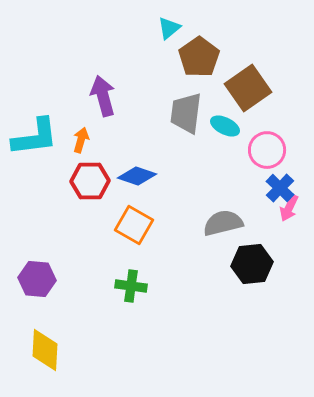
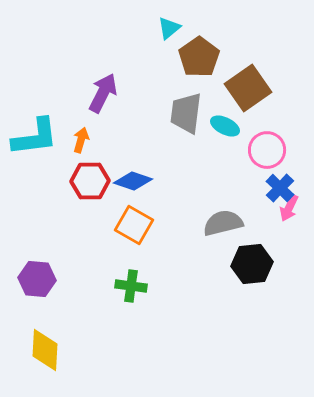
purple arrow: moved 3 px up; rotated 42 degrees clockwise
blue diamond: moved 4 px left, 5 px down
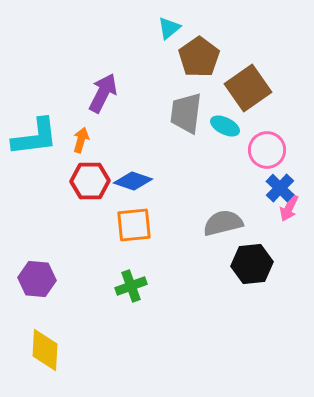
orange square: rotated 36 degrees counterclockwise
green cross: rotated 28 degrees counterclockwise
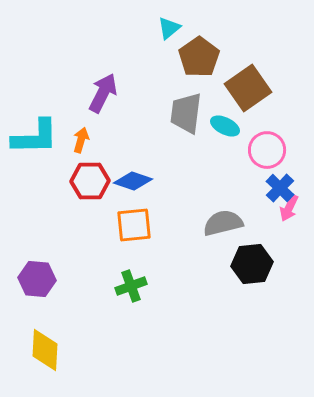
cyan L-shape: rotated 6 degrees clockwise
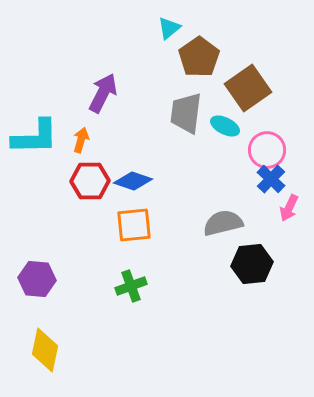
blue cross: moved 9 px left, 9 px up
yellow diamond: rotated 9 degrees clockwise
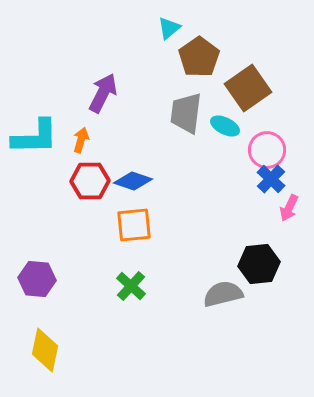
gray semicircle: moved 71 px down
black hexagon: moved 7 px right
green cross: rotated 28 degrees counterclockwise
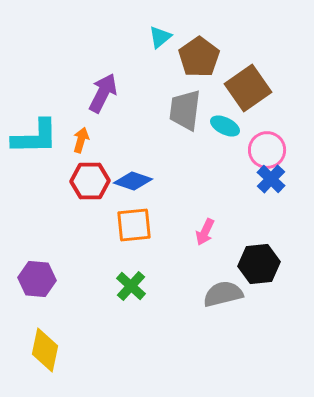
cyan triangle: moved 9 px left, 9 px down
gray trapezoid: moved 1 px left, 3 px up
pink arrow: moved 84 px left, 24 px down
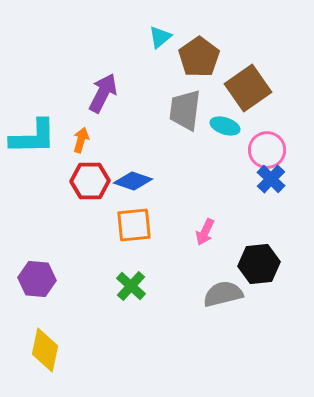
cyan ellipse: rotated 8 degrees counterclockwise
cyan L-shape: moved 2 px left
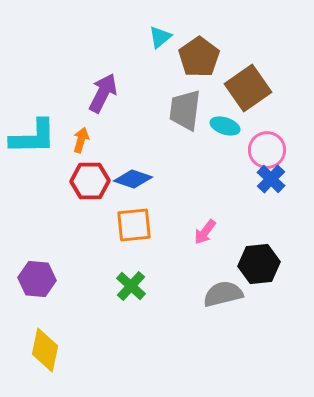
blue diamond: moved 2 px up
pink arrow: rotated 12 degrees clockwise
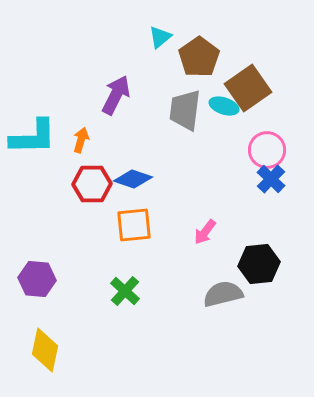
purple arrow: moved 13 px right, 2 px down
cyan ellipse: moved 1 px left, 20 px up
red hexagon: moved 2 px right, 3 px down
green cross: moved 6 px left, 5 px down
